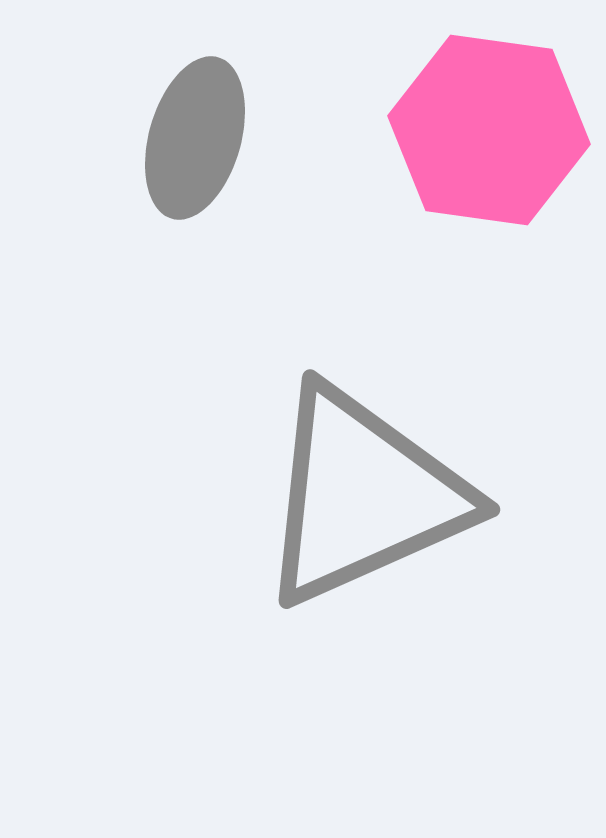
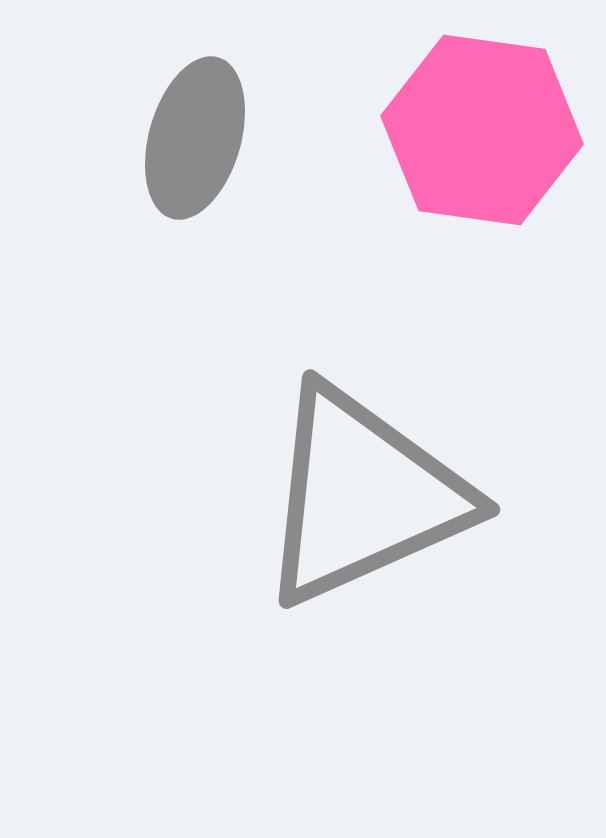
pink hexagon: moved 7 px left
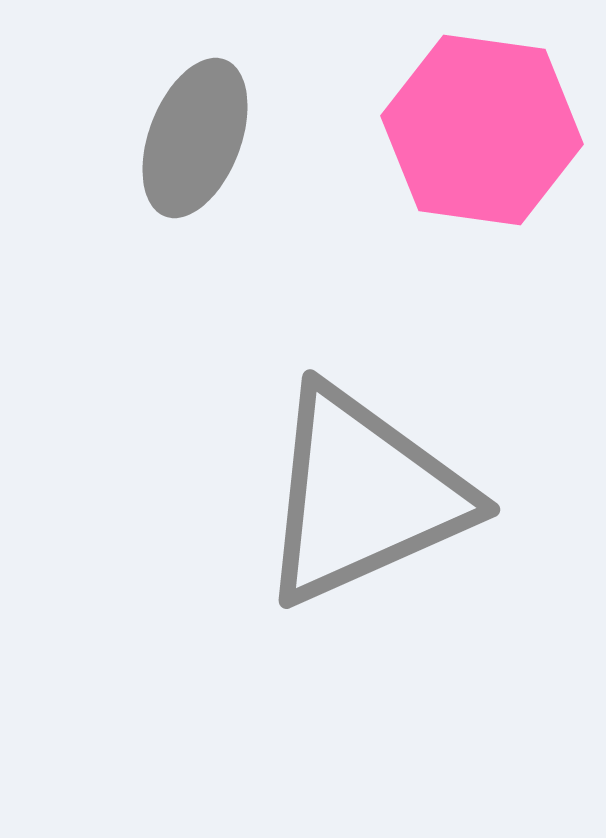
gray ellipse: rotated 5 degrees clockwise
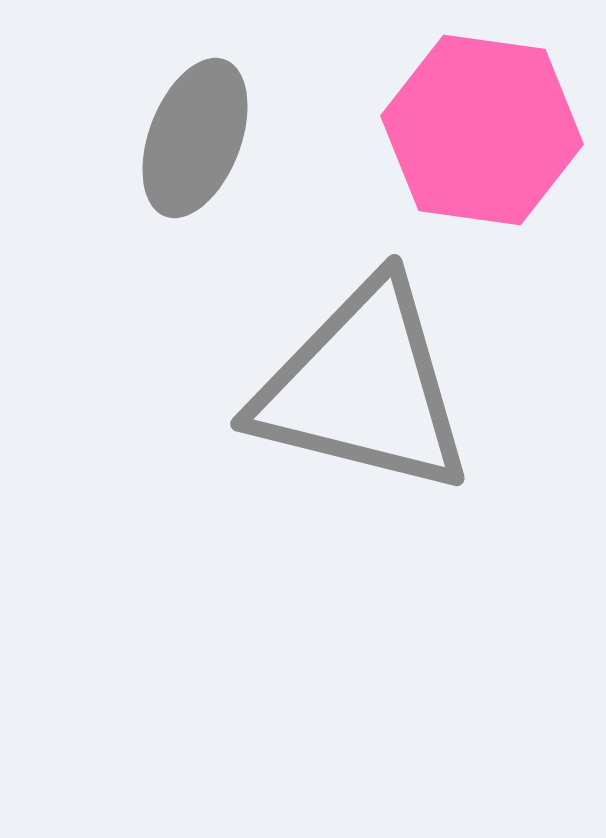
gray triangle: moved 108 px up; rotated 38 degrees clockwise
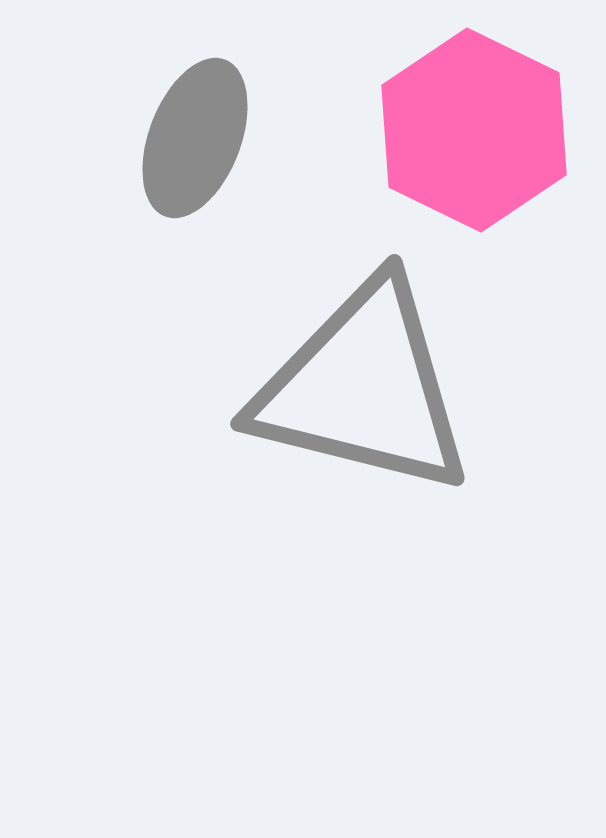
pink hexagon: moved 8 px left; rotated 18 degrees clockwise
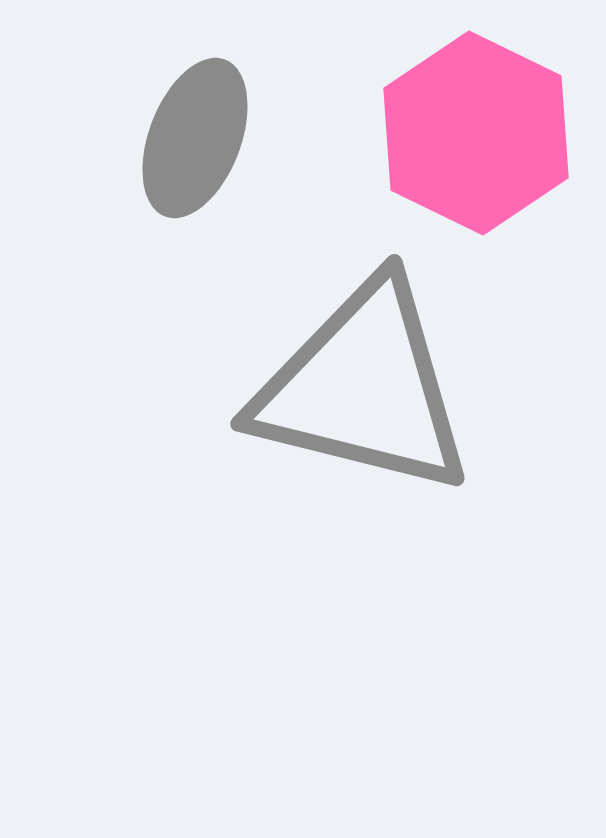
pink hexagon: moved 2 px right, 3 px down
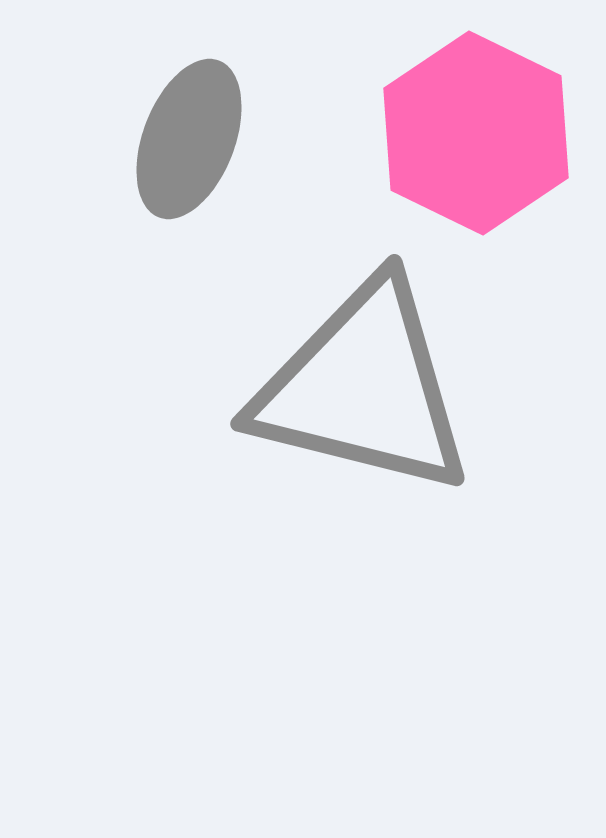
gray ellipse: moved 6 px left, 1 px down
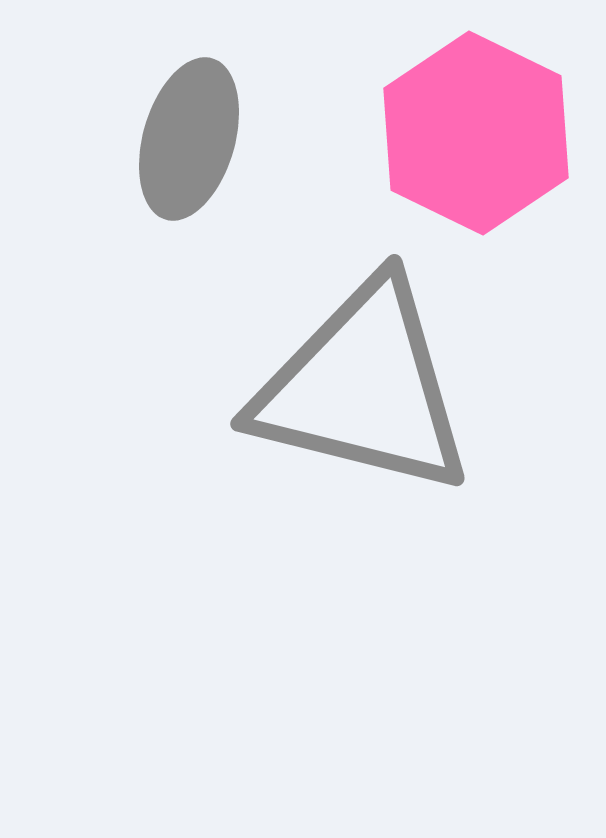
gray ellipse: rotated 5 degrees counterclockwise
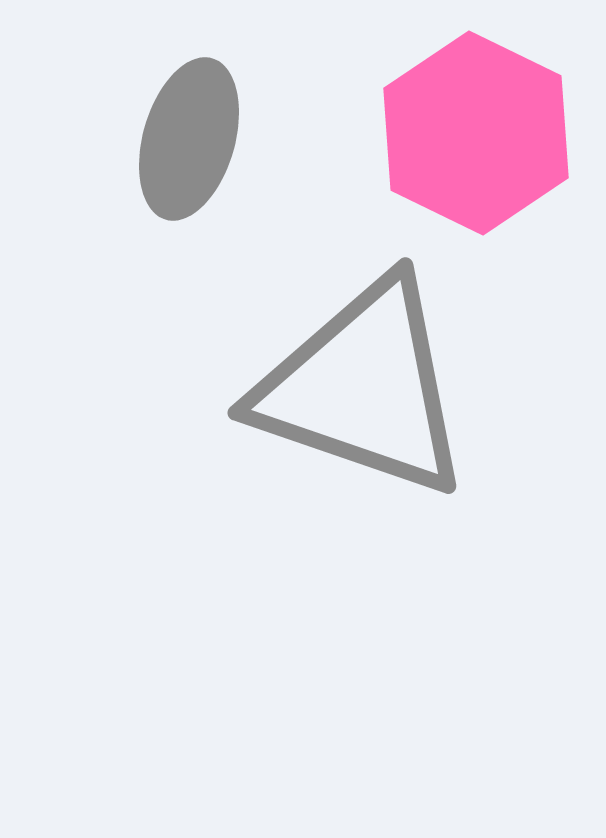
gray triangle: rotated 5 degrees clockwise
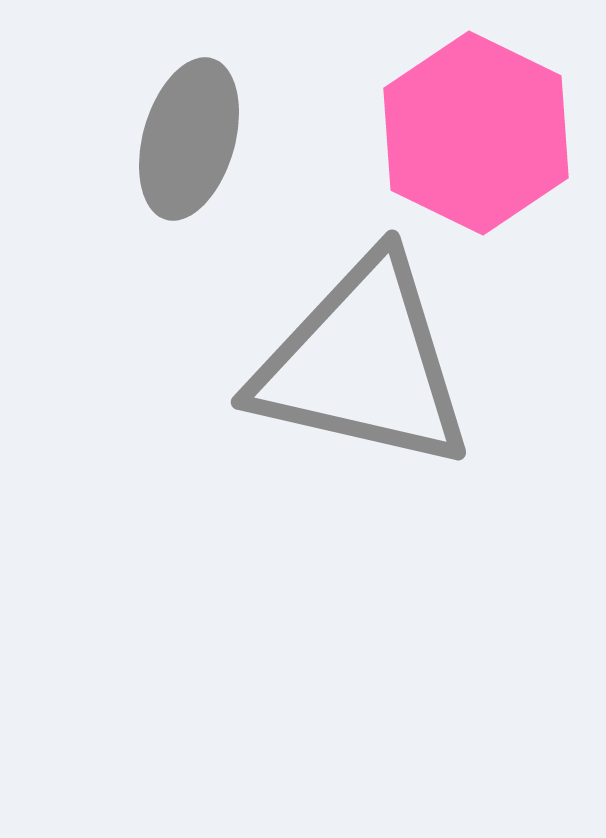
gray triangle: moved 24 px up; rotated 6 degrees counterclockwise
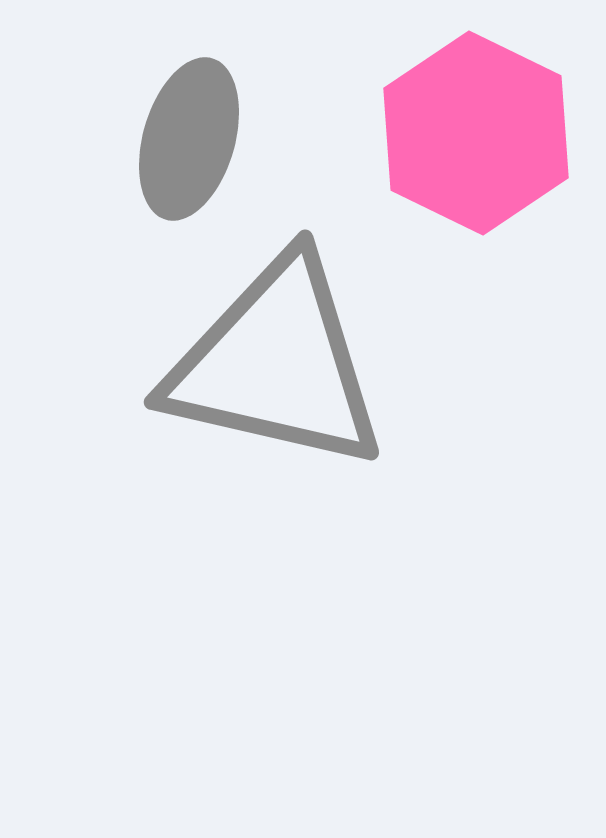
gray triangle: moved 87 px left
